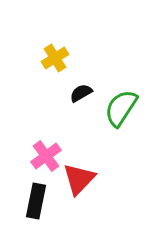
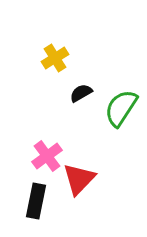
pink cross: moved 1 px right
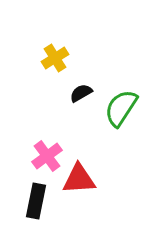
red triangle: rotated 42 degrees clockwise
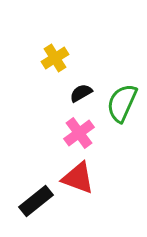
green semicircle: moved 1 px right, 5 px up; rotated 9 degrees counterclockwise
pink cross: moved 32 px right, 23 px up
red triangle: moved 1 px left, 1 px up; rotated 24 degrees clockwise
black rectangle: rotated 40 degrees clockwise
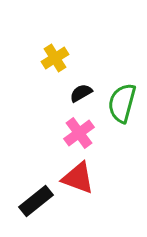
green semicircle: rotated 9 degrees counterclockwise
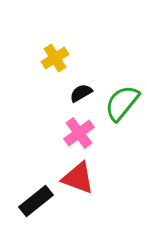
green semicircle: rotated 24 degrees clockwise
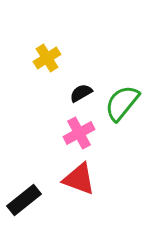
yellow cross: moved 8 px left
pink cross: rotated 8 degrees clockwise
red triangle: moved 1 px right, 1 px down
black rectangle: moved 12 px left, 1 px up
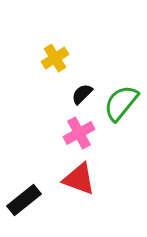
yellow cross: moved 8 px right
black semicircle: moved 1 px right, 1 px down; rotated 15 degrees counterclockwise
green semicircle: moved 1 px left
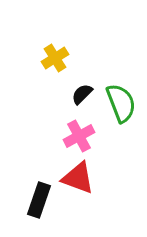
green semicircle: rotated 120 degrees clockwise
pink cross: moved 3 px down
red triangle: moved 1 px left, 1 px up
black rectangle: moved 15 px right; rotated 32 degrees counterclockwise
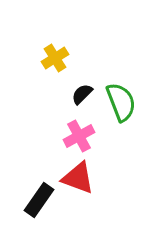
green semicircle: moved 1 px up
black rectangle: rotated 16 degrees clockwise
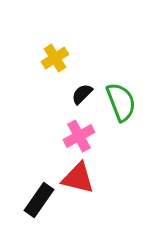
red triangle: rotated 6 degrees counterclockwise
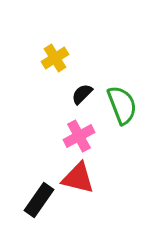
green semicircle: moved 1 px right, 3 px down
